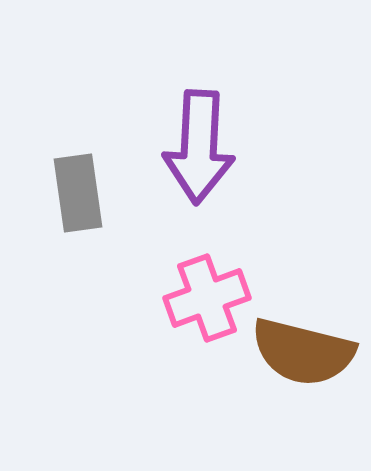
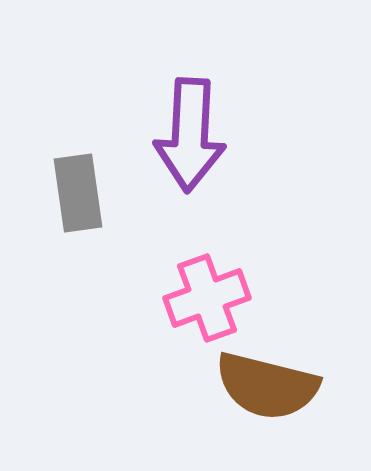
purple arrow: moved 9 px left, 12 px up
brown semicircle: moved 36 px left, 34 px down
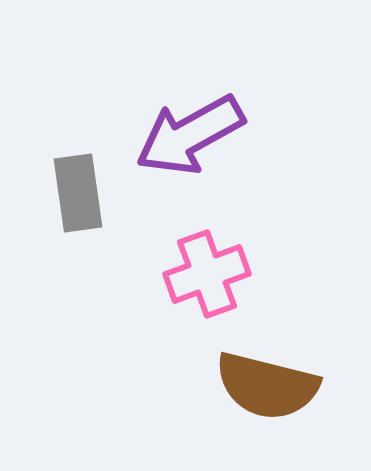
purple arrow: rotated 58 degrees clockwise
pink cross: moved 24 px up
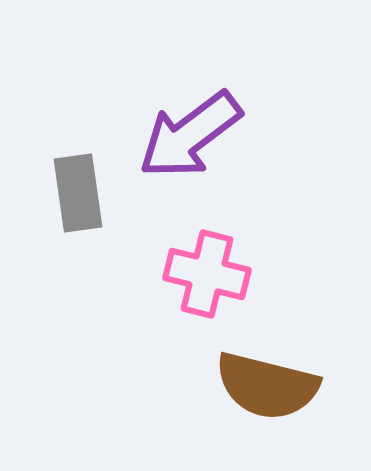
purple arrow: rotated 8 degrees counterclockwise
pink cross: rotated 34 degrees clockwise
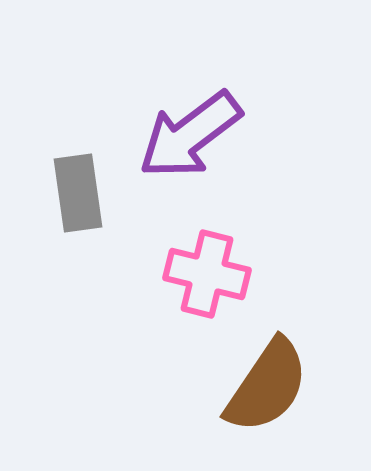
brown semicircle: rotated 70 degrees counterclockwise
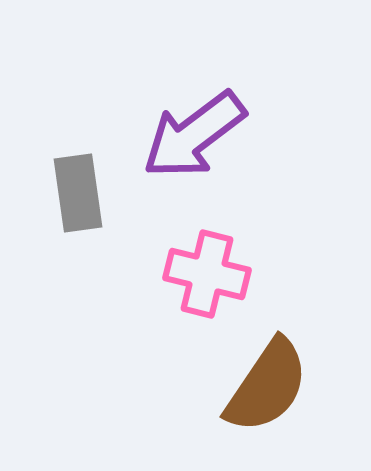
purple arrow: moved 4 px right
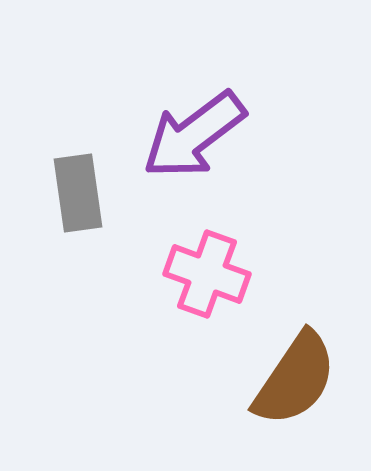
pink cross: rotated 6 degrees clockwise
brown semicircle: moved 28 px right, 7 px up
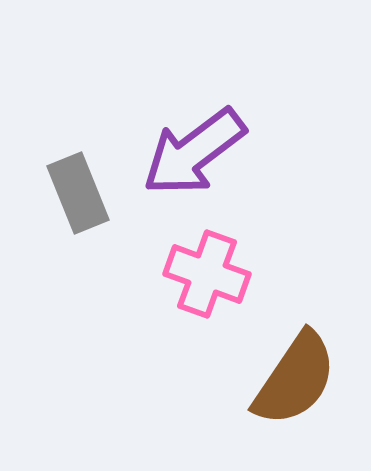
purple arrow: moved 17 px down
gray rectangle: rotated 14 degrees counterclockwise
